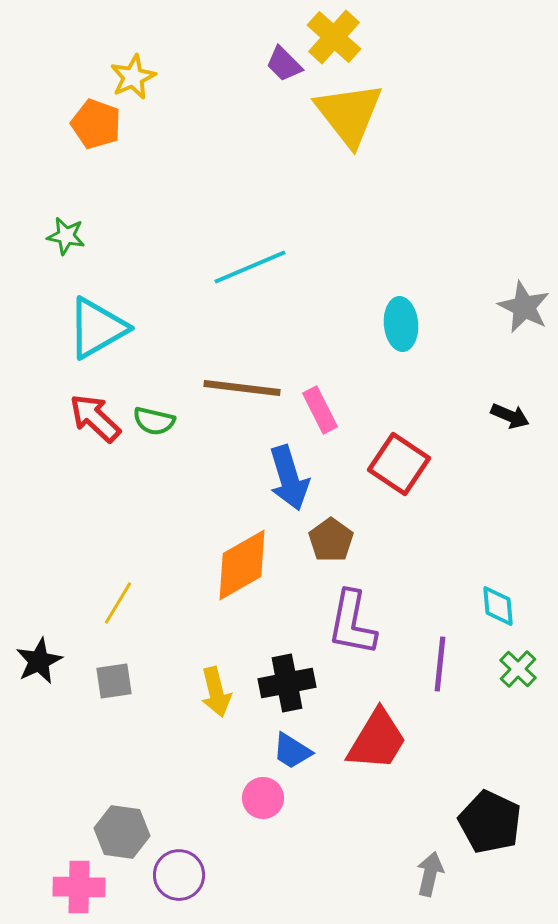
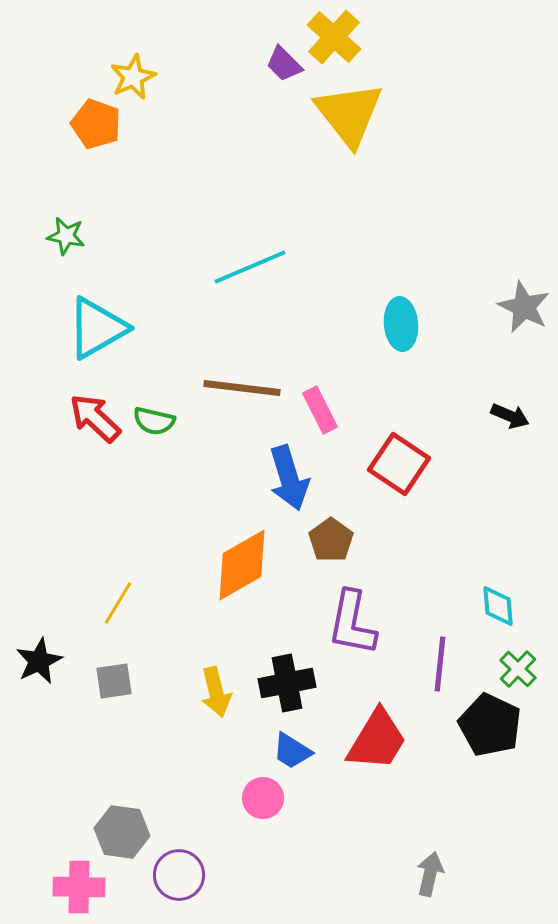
black pentagon: moved 97 px up
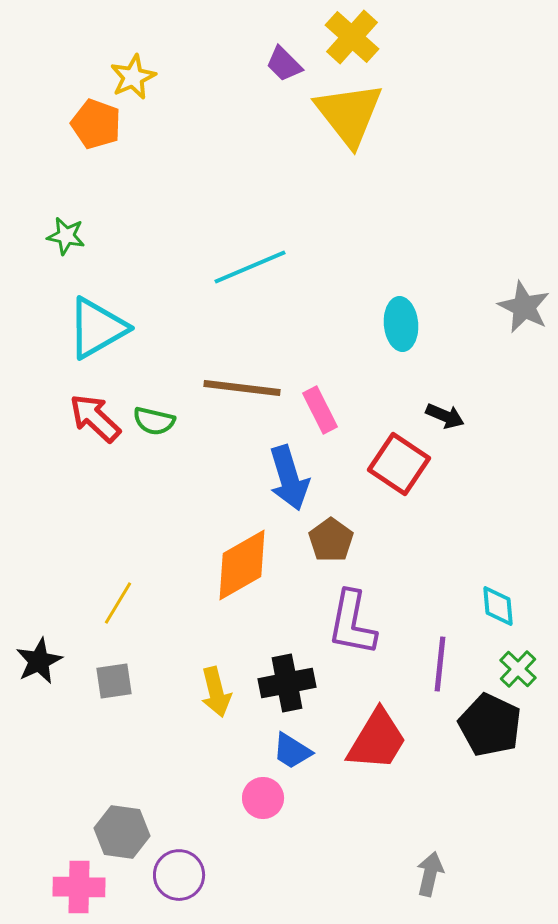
yellow cross: moved 18 px right
black arrow: moved 65 px left
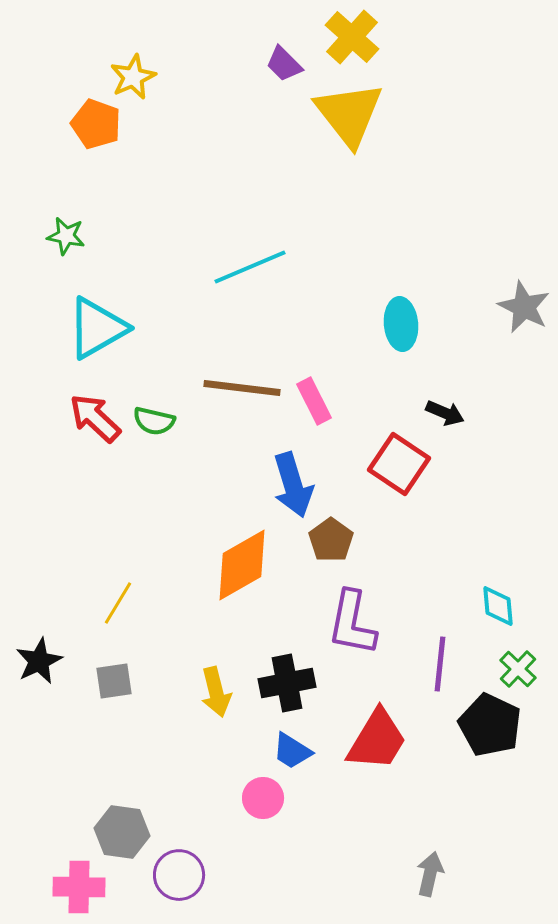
pink rectangle: moved 6 px left, 9 px up
black arrow: moved 3 px up
blue arrow: moved 4 px right, 7 px down
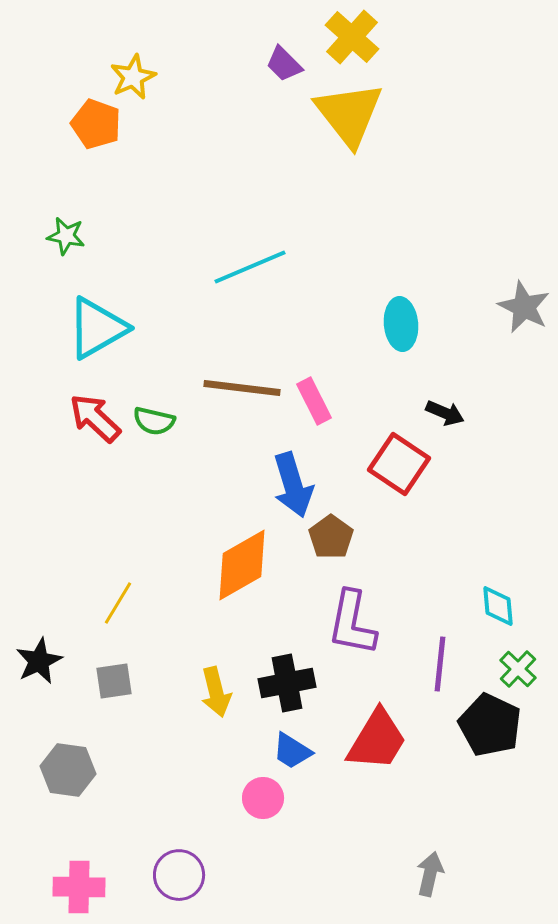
brown pentagon: moved 3 px up
gray hexagon: moved 54 px left, 62 px up
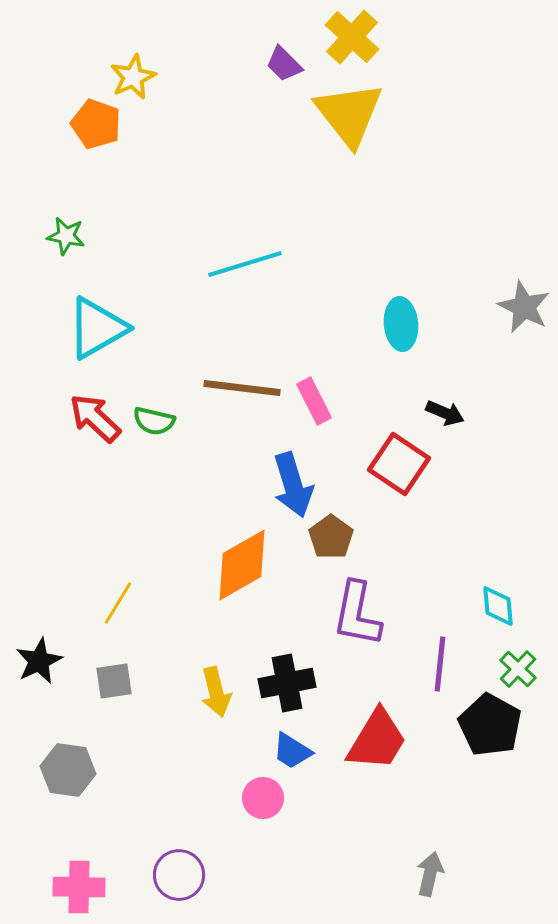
cyan line: moved 5 px left, 3 px up; rotated 6 degrees clockwise
purple L-shape: moved 5 px right, 9 px up
black pentagon: rotated 4 degrees clockwise
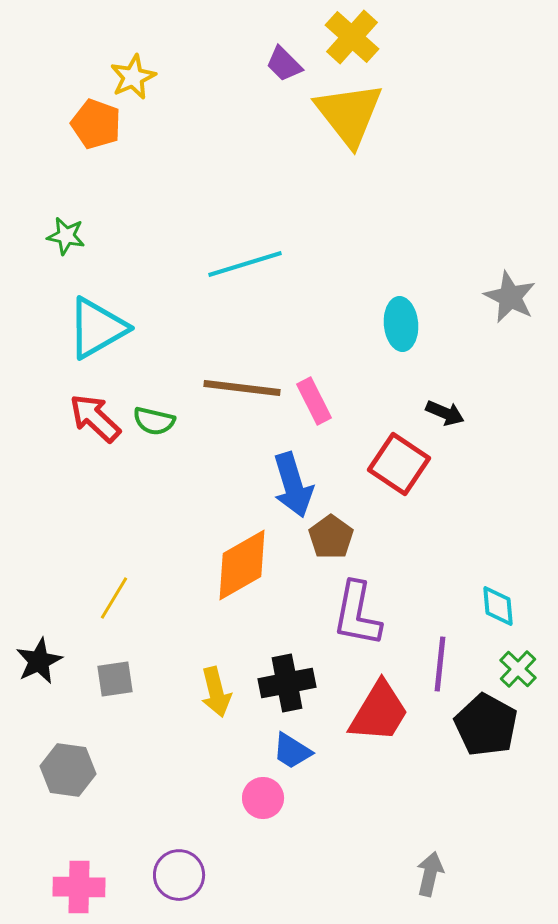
gray star: moved 14 px left, 10 px up
yellow line: moved 4 px left, 5 px up
gray square: moved 1 px right, 2 px up
black pentagon: moved 4 px left
red trapezoid: moved 2 px right, 28 px up
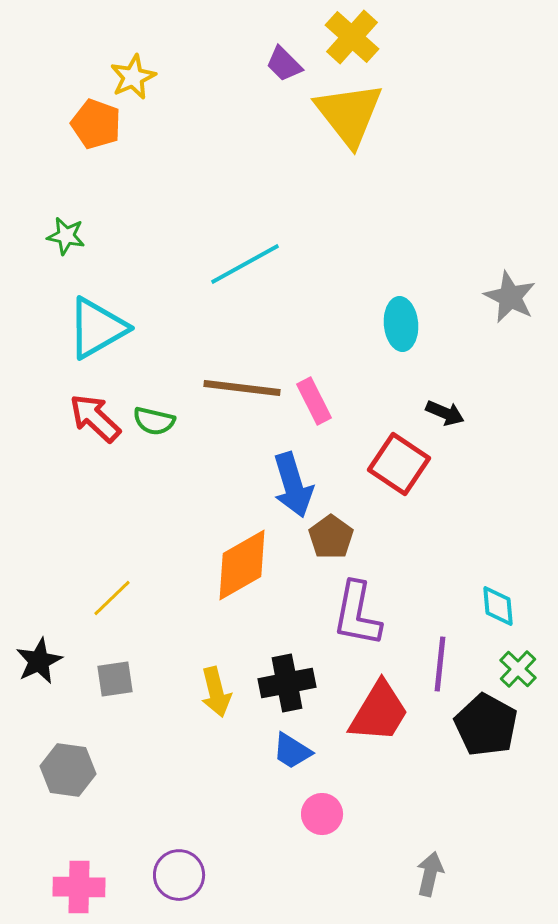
cyan line: rotated 12 degrees counterclockwise
yellow line: moved 2 px left; rotated 15 degrees clockwise
pink circle: moved 59 px right, 16 px down
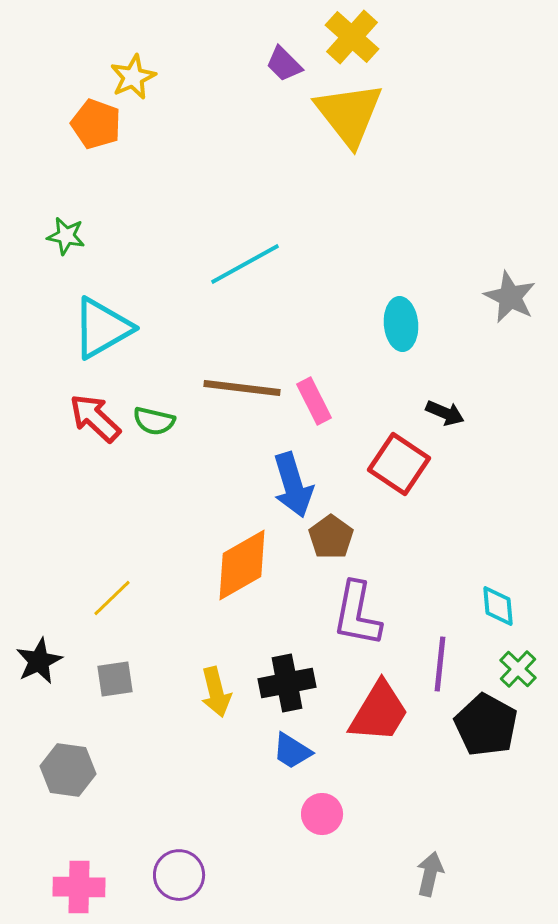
cyan triangle: moved 5 px right
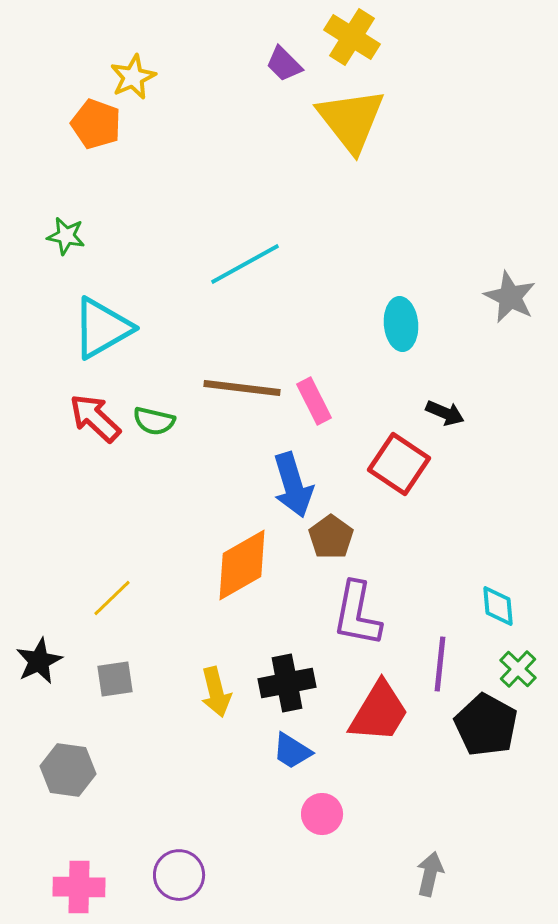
yellow cross: rotated 10 degrees counterclockwise
yellow triangle: moved 2 px right, 6 px down
